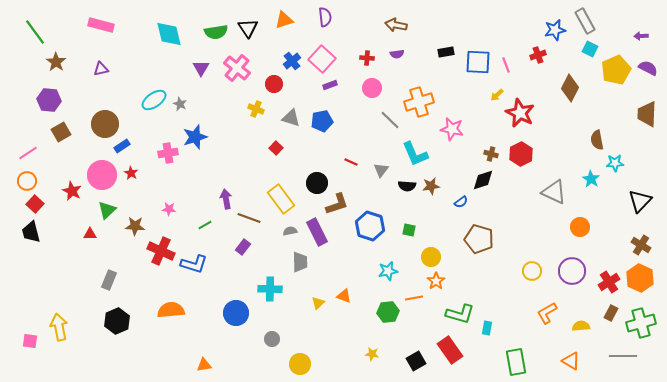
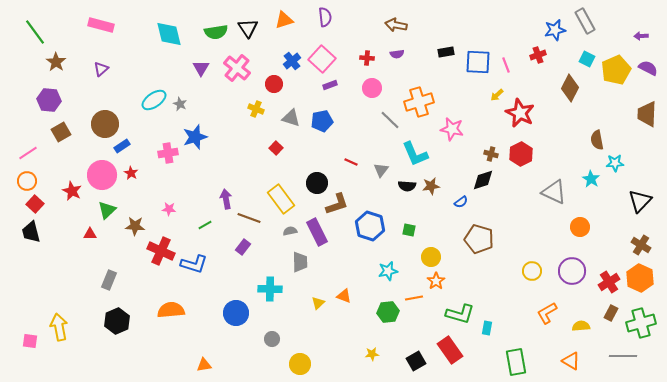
cyan square at (590, 49): moved 3 px left, 10 px down
purple triangle at (101, 69): rotated 28 degrees counterclockwise
yellow star at (372, 354): rotated 16 degrees counterclockwise
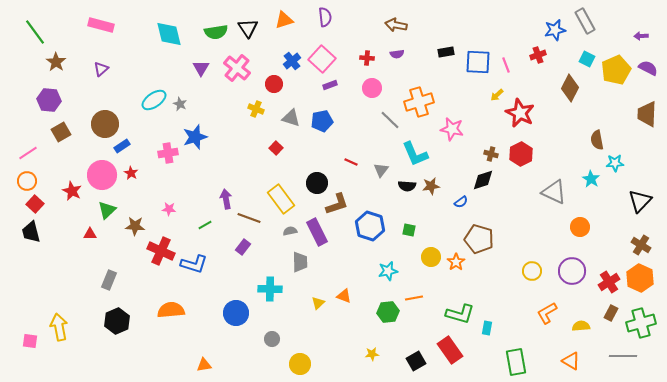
orange star at (436, 281): moved 20 px right, 19 px up
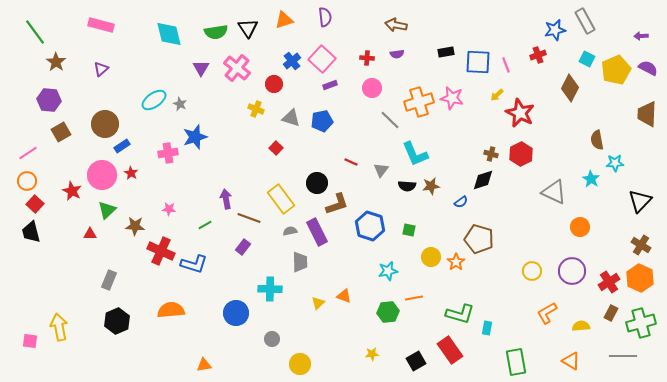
pink star at (452, 129): moved 31 px up
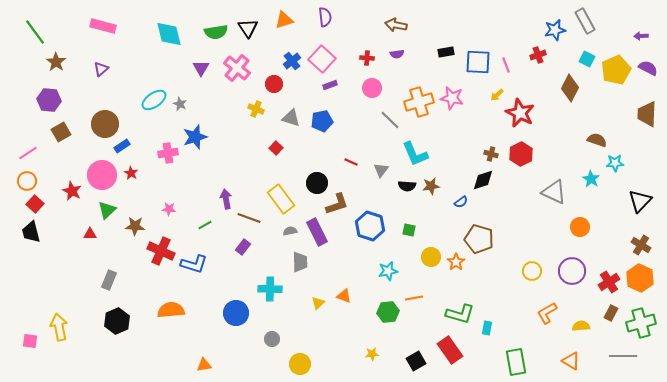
pink rectangle at (101, 25): moved 2 px right, 1 px down
brown semicircle at (597, 140): rotated 120 degrees clockwise
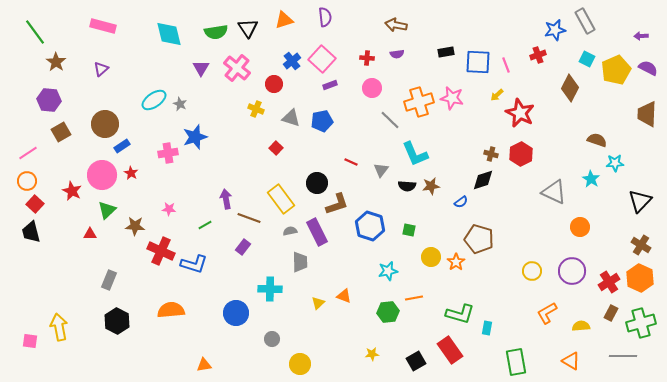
black hexagon at (117, 321): rotated 10 degrees counterclockwise
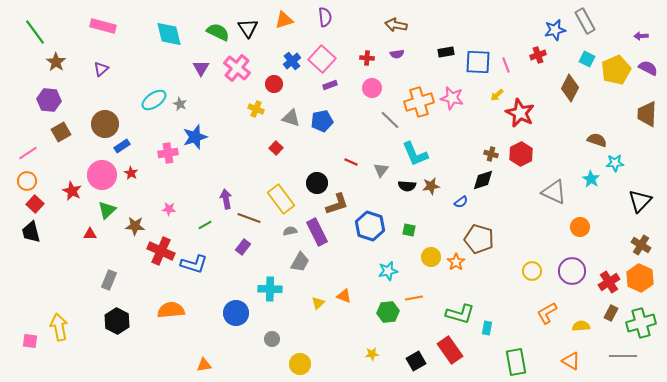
green semicircle at (216, 32): moved 2 px right; rotated 145 degrees counterclockwise
gray trapezoid at (300, 262): rotated 30 degrees clockwise
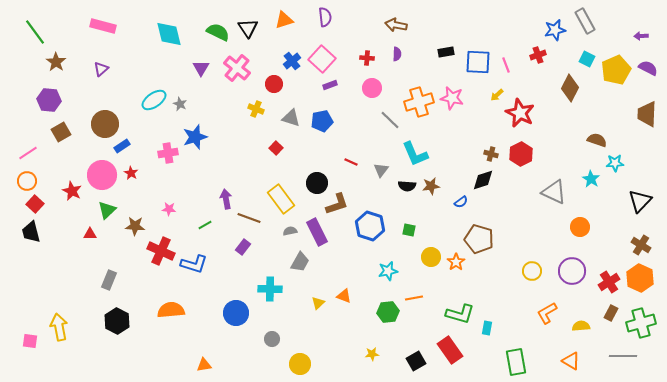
purple semicircle at (397, 54): rotated 80 degrees counterclockwise
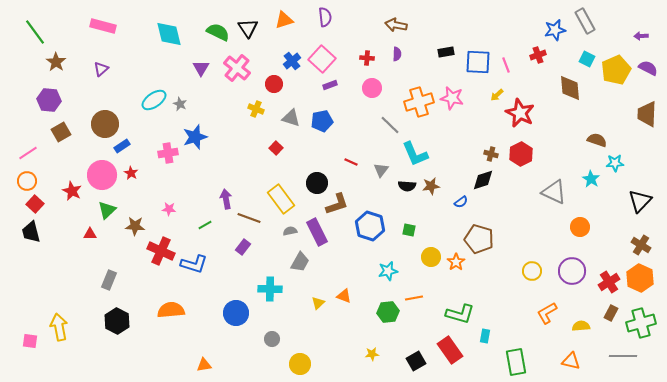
brown diamond at (570, 88): rotated 32 degrees counterclockwise
gray line at (390, 120): moved 5 px down
cyan rectangle at (487, 328): moved 2 px left, 8 px down
orange triangle at (571, 361): rotated 18 degrees counterclockwise
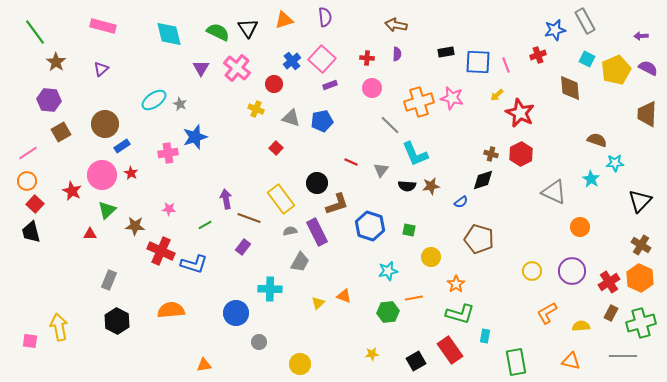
orange star at (456, 262): moved 22 px down
gray circle at (272, 339): moved 13 px left, 3 px down
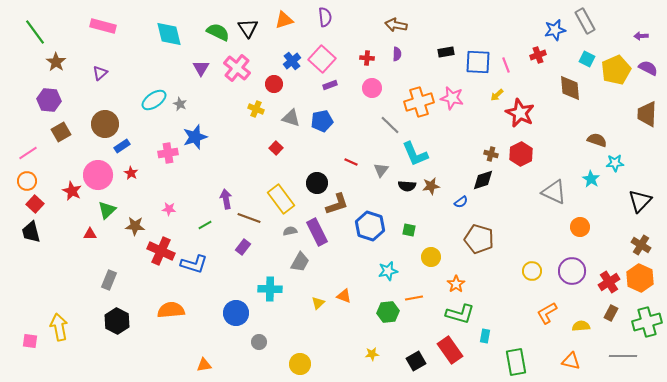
purple triangle at (101, 69): moved 1 px left, 4 px down
pink circle at (102, 175): moved 4 px left
green cross at (641, 323): moved 6 px right, 1 px up
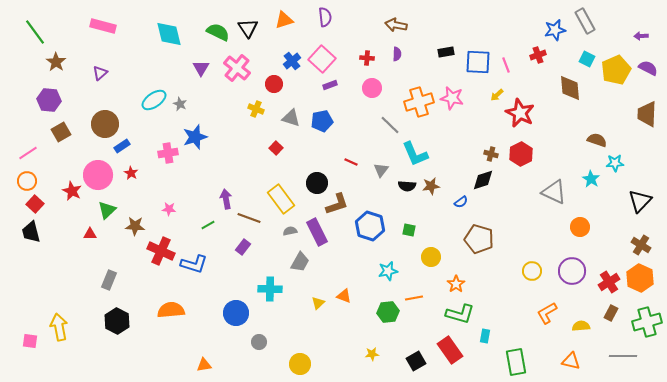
green line at (205, 225): moved 3 px right
